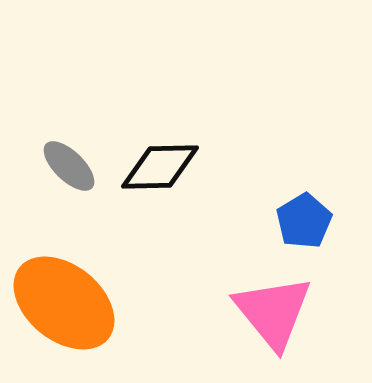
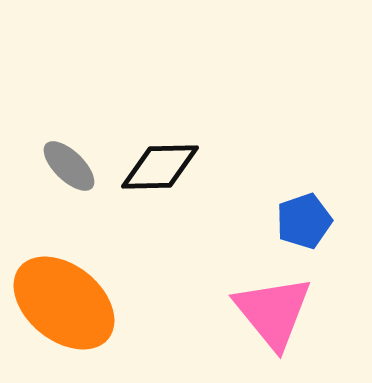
blue pentagon: rotated 12 degrees clockwise
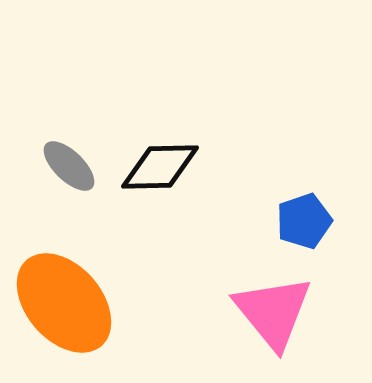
orange ellipse: rotated 10 degrees clockwise
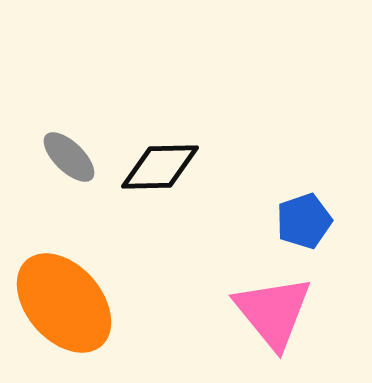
gray ellipse: moved 9 px up
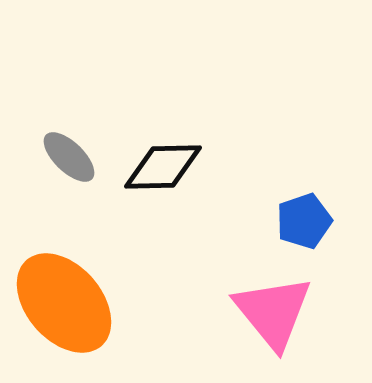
black diamond: moved 3 px right
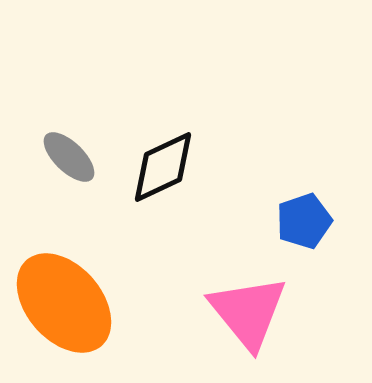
black diamond: rotated 24 degrees counterclockwise
pink triangle: moved 25 px left
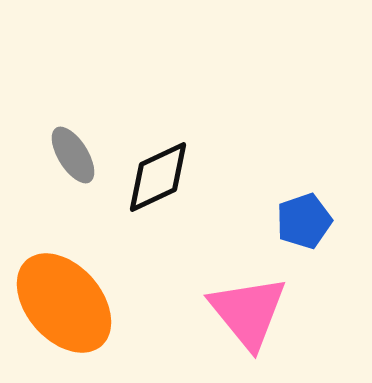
gray ellipse: moved 4 px right, 2 px up; rotated 14 degrees clockwise
black diamond: moved 5 px left, 10 px down
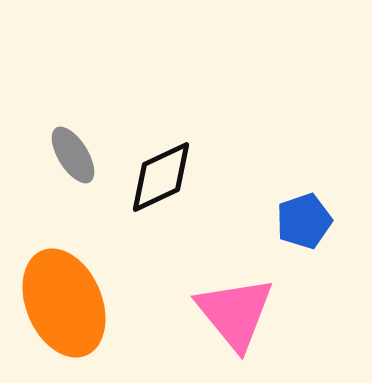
black diamond: moved 3 px right
orange ellipse: rotated 18 degrees clockwise
pink triangle: moved 13 px left, 1 px down
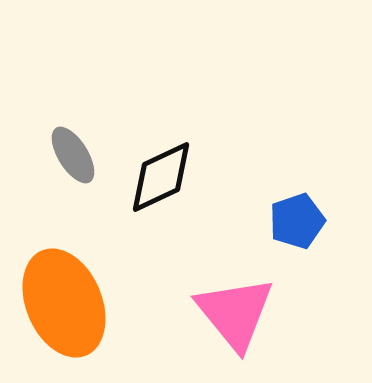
blue pentagon: moved 7 px left
